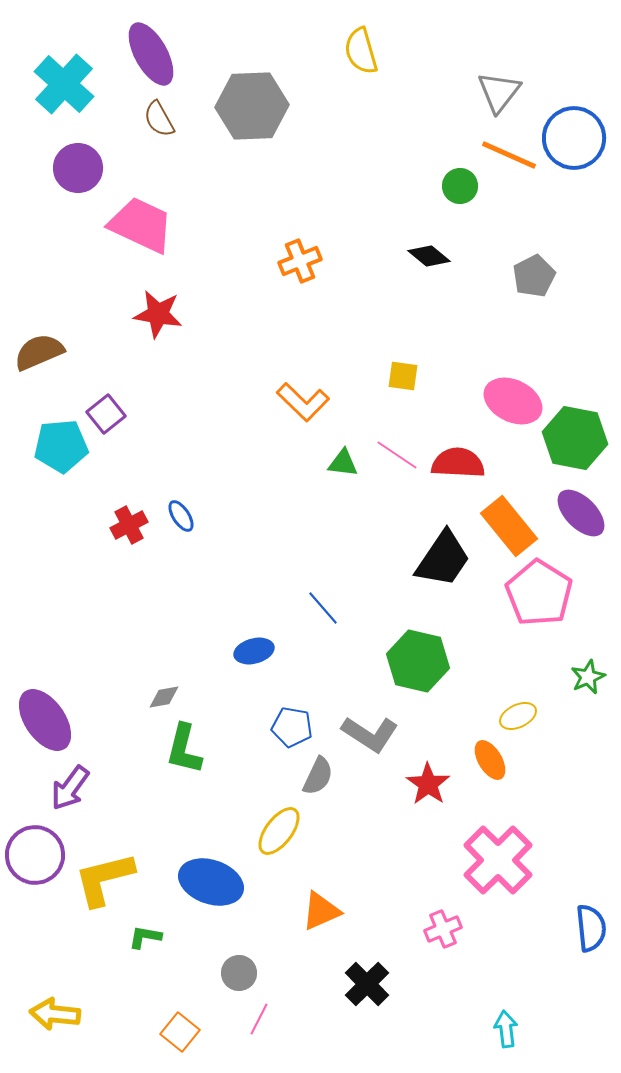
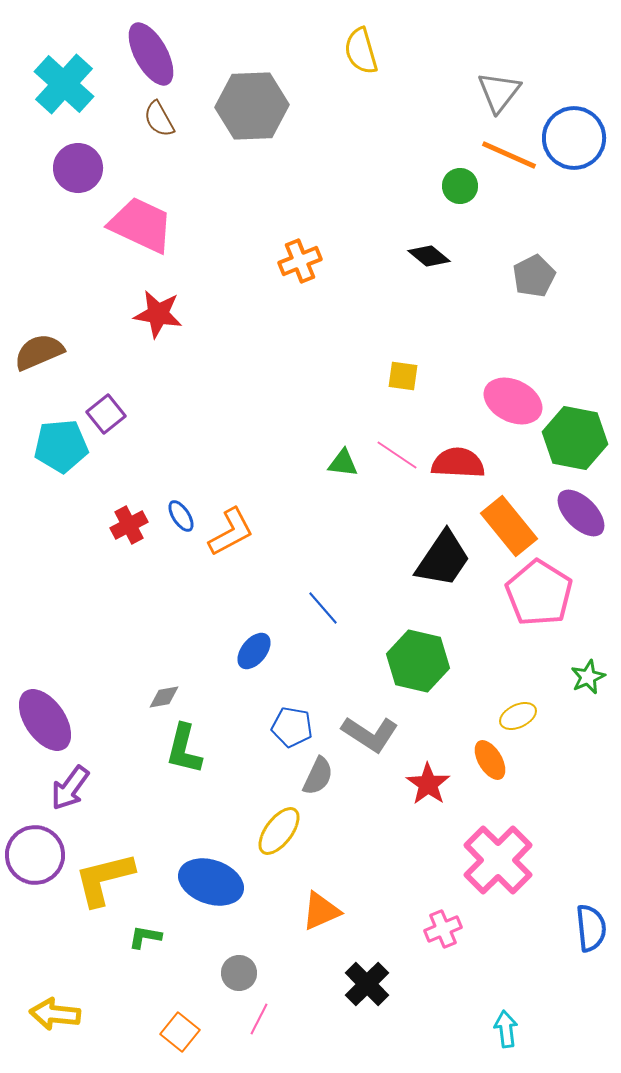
orange L-shape at (303, 402): moved 72 px left, 130 px down; rotated 72 degrees counterclockwise
blue ellipse at (254, 651): rotated 36 degrees counterclockwise
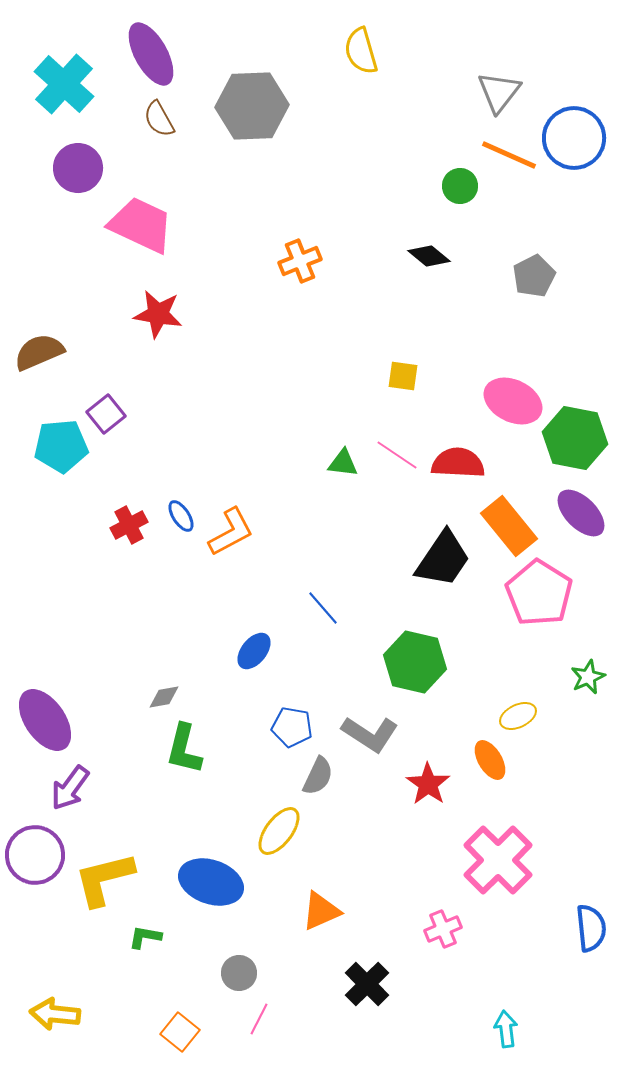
green hexagon at (418, 661): moved 3 px left, 1 px down
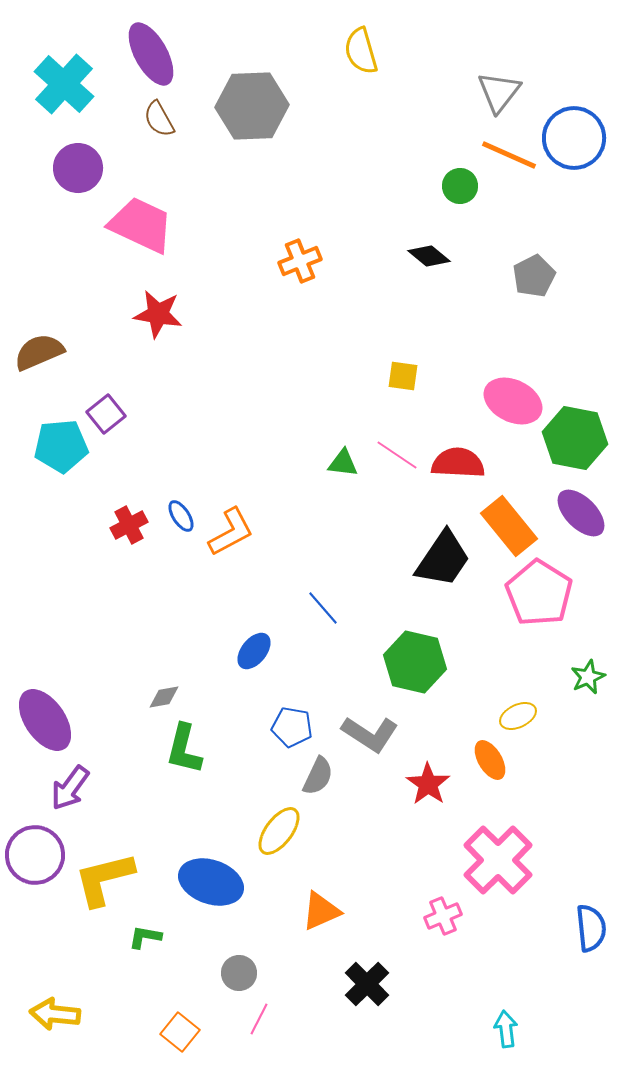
pink cross at (443, 929): moved 13 px up
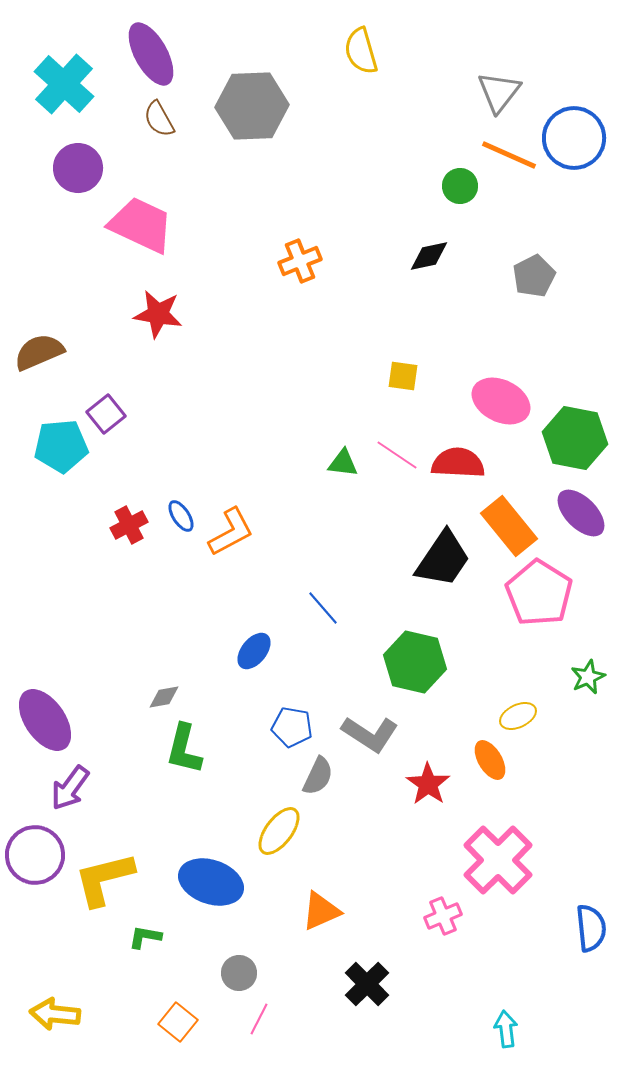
black diamond at (429, 256): rotated 51 degrees counterclockwise
pink ellipse at (513, 401): moved 12 px left
orange square at (180, 1032): moved 2 px left, 10 px up
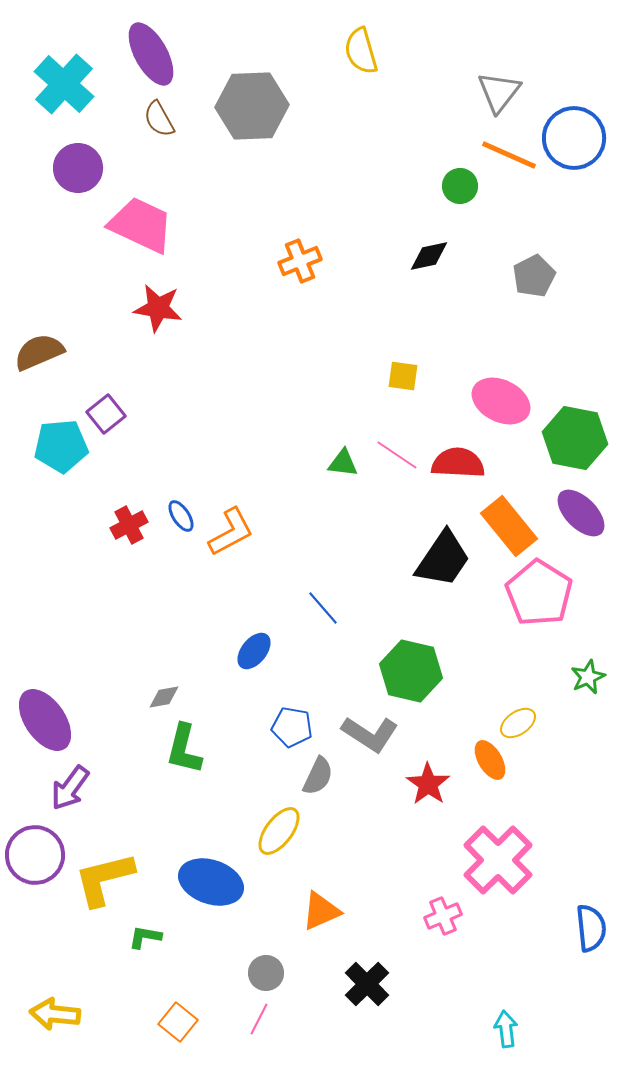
red star at (158, 314): moved 6 px up
green hexagon at (415, 662): moved 4 px left, 9 px down
yellow ellipse at (518, 716): moved 7 px down; rotated 9 degrees counterclockwise
gray circle at (239, 973): moved 27 px right
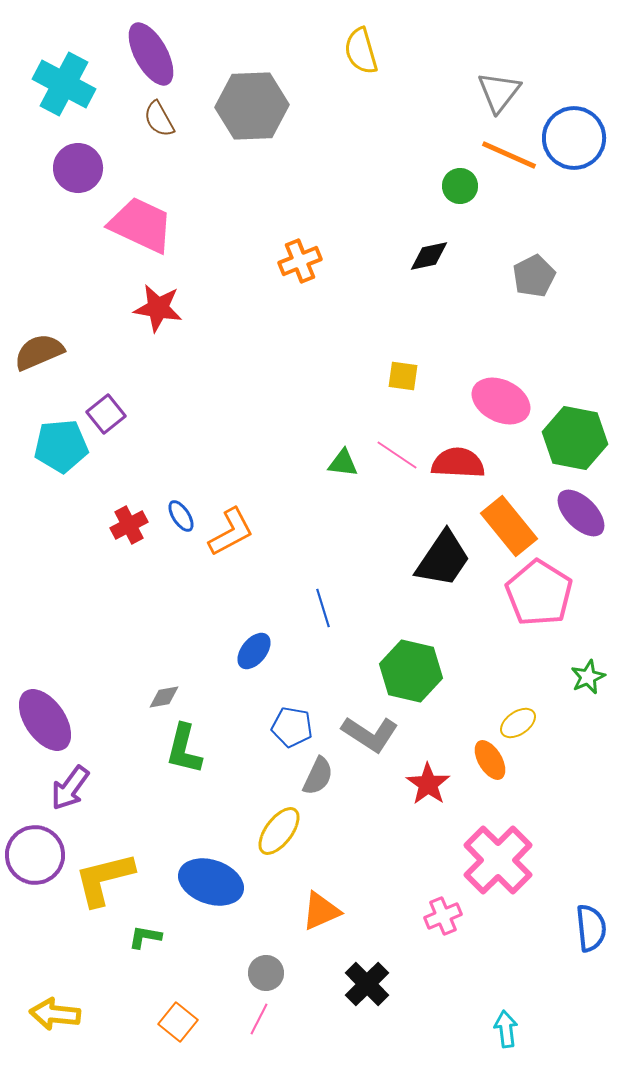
cyan cross at (64, 84): rotated 14 degrees counterclockwise
blue line at (323, 608): rotated 24 degrees clockwise
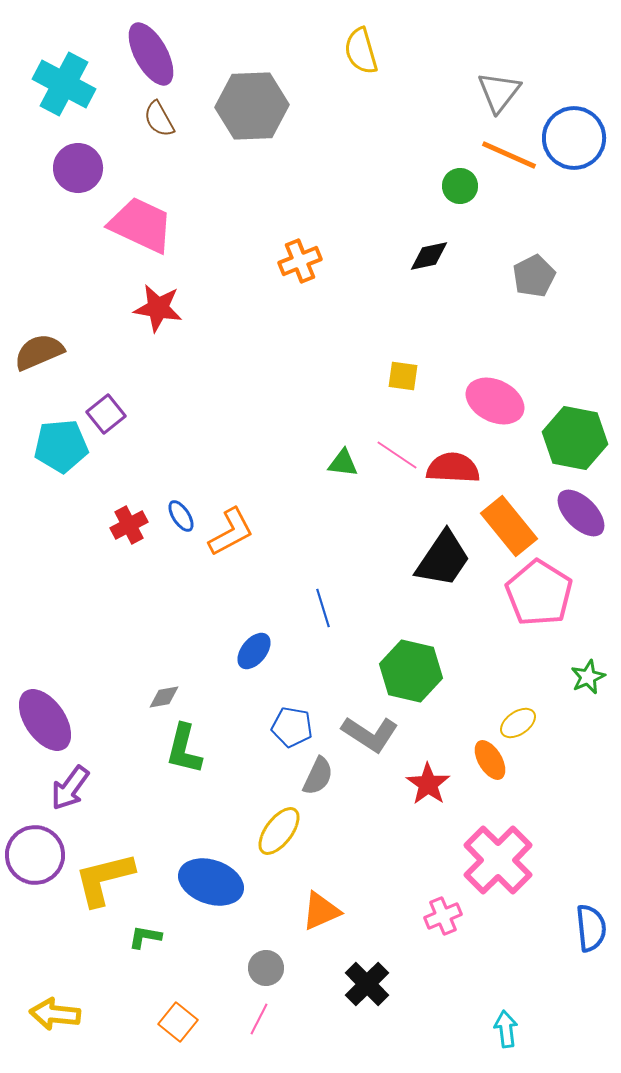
pink ellipse at (501, 401): moved 6 px left
red semicircle at (458, 463): moved 5 px left, 5 px down
gray circle at (266, 973): moved 5 px up
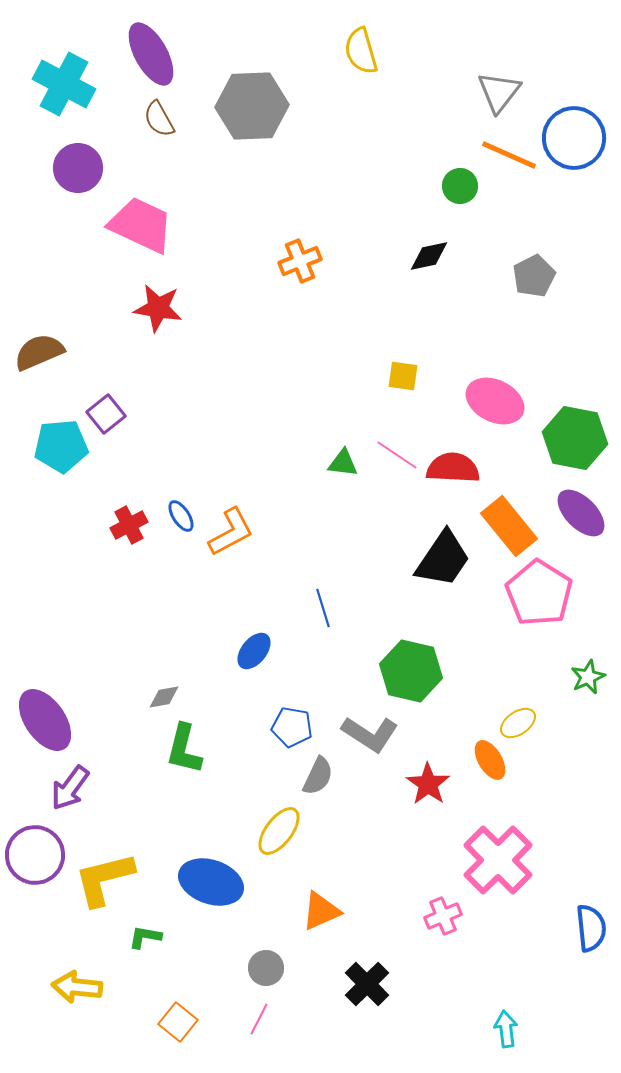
yellow arrow at (55, 1014): moved 22 px right, 27 px up
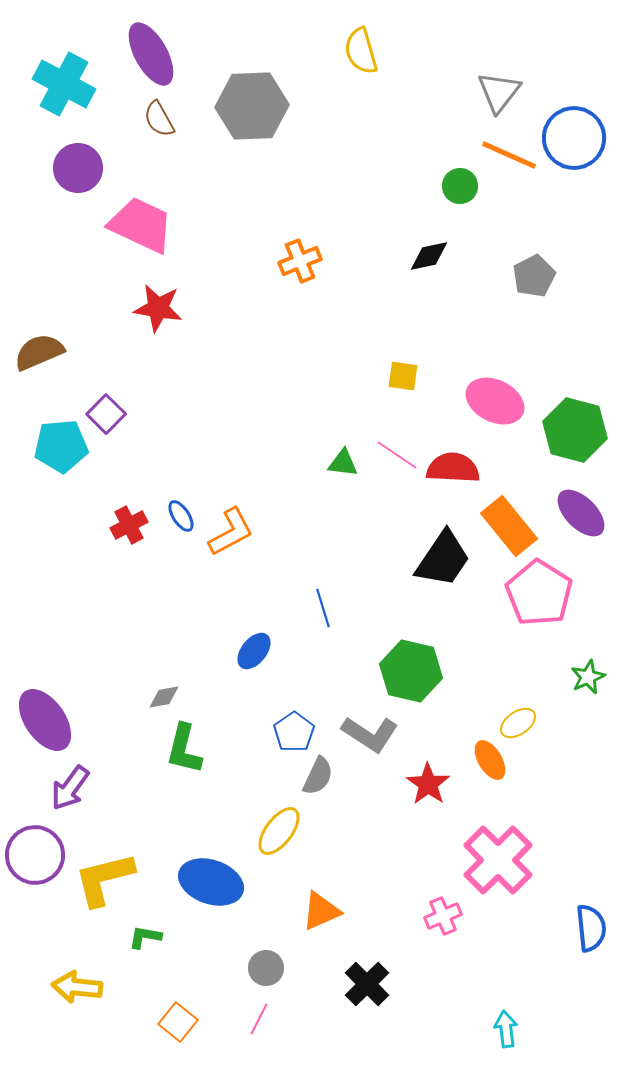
purple square at (106, 414): rotated 6 degrees counterclockwise
green hexagon at (575, 438): moved 8 px up; rotated 4 degrees clockwise
blue pentagon at (292, 727): moved 2 px right, 5 px down; rotated 27 degrees clockwise
